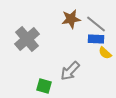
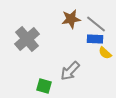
blue rectangle: moved 1 px left
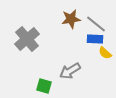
gray arrow: rotated 15 degrees clockwise
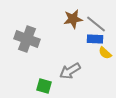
brown star: moved 2 px right
gray cross: rotated 30 degrees counterclockwise
